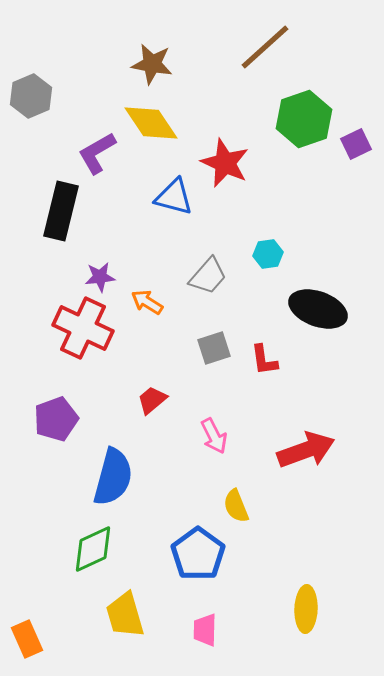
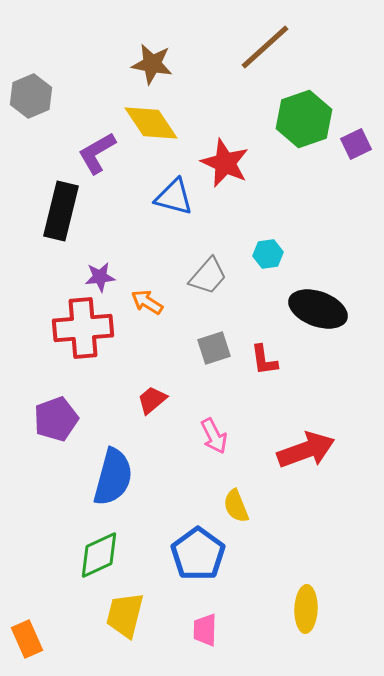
red cross: rotated 30 degrees counterclockwise
green diamond: moved 6 px right, 6 px down
yellow trapezoid: rotated 30 degrees clockwise
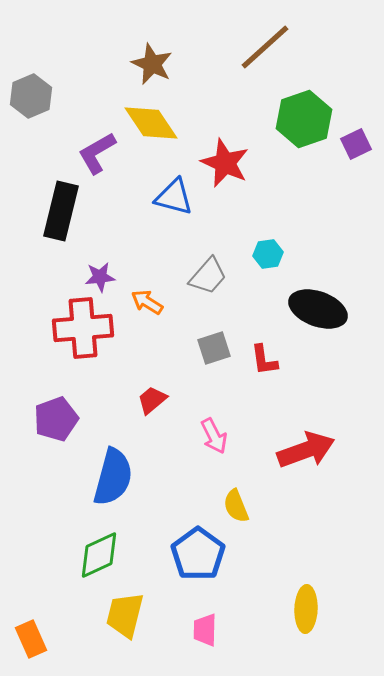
brown star: rotated 15 degrees clockwise
orange rectangle: moved 4 px right
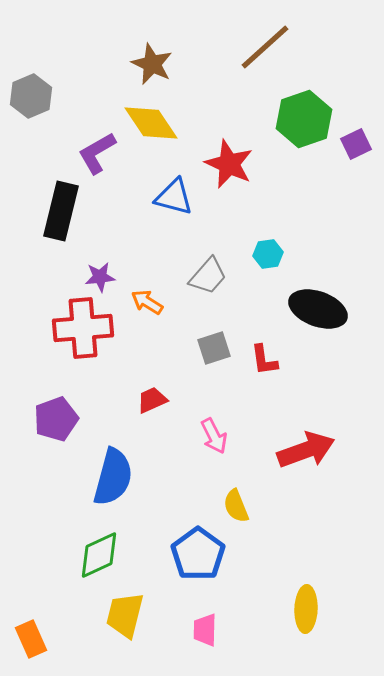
red star: moved 4 px right, 1 px down
red trapezoid: rotated 16 degrees clockwise
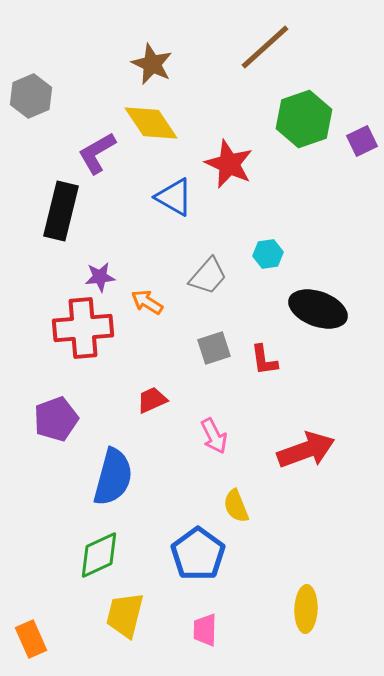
purple square: moved 6 px right, 3 px up
blue triangle: rotated 15 degrees clockwise
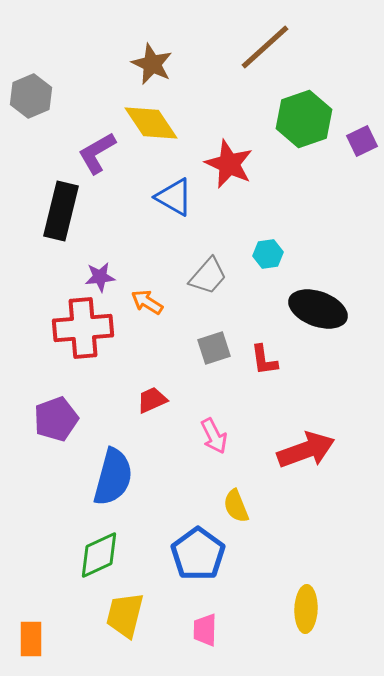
orange rectangle: rotated 24 degrees clockwise
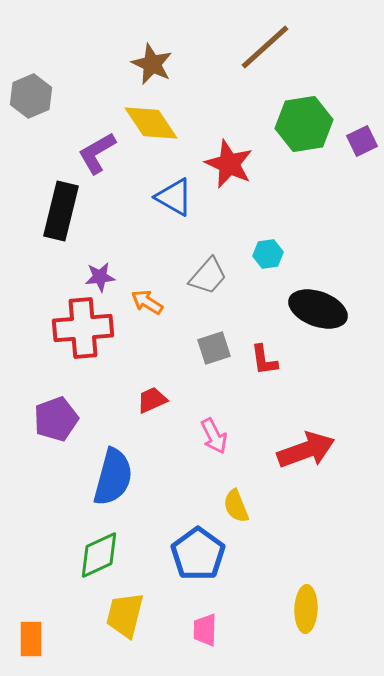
green hexagon: moved 5 px down; rotated 10 degrees clockwise
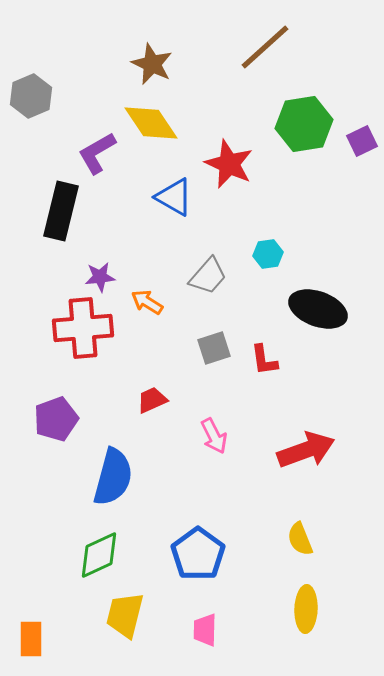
yellow semicircle: moved 64 px right, 33 px down
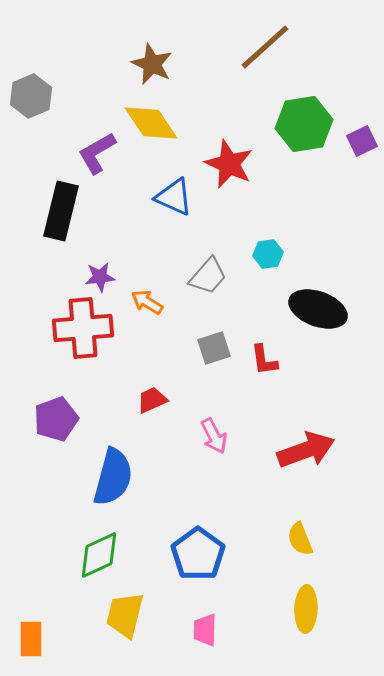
blue triangle: rotated 6 degrees counterclockwise
